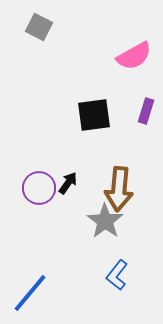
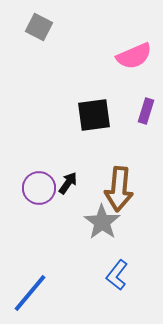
pink semicircle: rotated 6 degrees clockwise
gray star: moved 3 px left, 1 px down
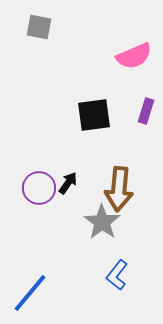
gray square: rotated 16 degrees counterclockwise
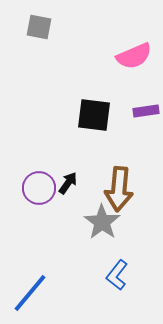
purple rectangle: rotated 65 degrees clockwise
black square: rotated 15 degrees clockwise
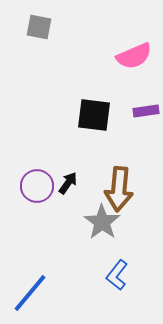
purple circle: moved 2 px left, 2 px up
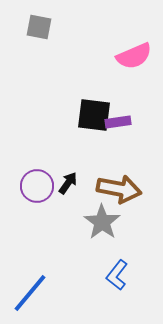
purple rectangle: moved 28 px left, 11 px down
brown arrow: rotated 84 degrees counterclockwise
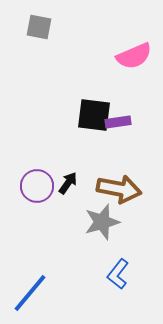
gray star: rotated 21 degrees clockwise
blue L-shape: moved 1 px right, 1 px up
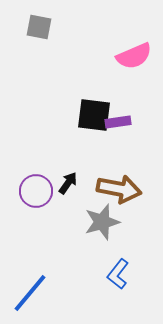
purple circle: moved 1 px left, 5 px down
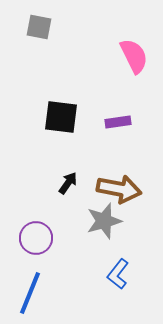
pink semicircle: rotated 93 degrees counterclockwise
black square: moved 33 px left, 2 px down
purple circle: moved 47 px down
gray star: moved 2 px right, 1 px up
blue line: rotated 18 degrees counterclockwise
